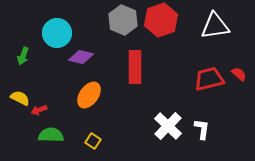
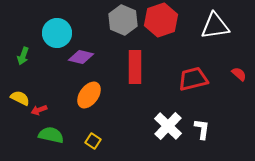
red trapezoid: moved 16 px left
green semicircle: rotated 10 degrees clockwise
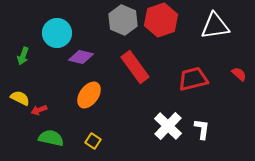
red rectangle: rotated 36 degrees counterclockwise
green semicircle: moved 3 px down
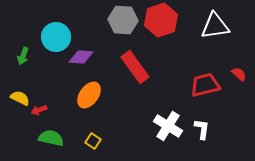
gray hexagon: rotated 20 degrees counterclockwise
cyan circle: moved 1 px left, 4 px down
purple diamond: rotated 10 degrees counterclockwise
red trapezoid: moved 12 px right, 6 px down
white cross: rotated 12 degrees counterclockwise
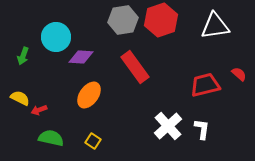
gray hexagon: rotated 12 degrees counterclockwise
white cross: rotated 16 degrees clockwise
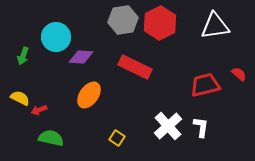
red hexagon: moved 1 px left, 3 px down; rotated 8 degrees counterclockwise
red rectangle: rotated 28 degrees counterclockwise
white L-shape: moved 1 px left, 2 px up
yellow square: moved 24 px right, 3 px up
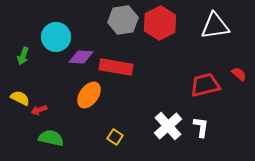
red rectangle: moved 19 px left; rotated 16 degrees counterclockwise
yellow square: moved 2 px left, 1 px up
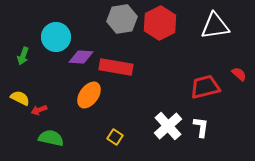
gray hexagon: moved 1 px left, 1 px up
red trapezoid: moved 2 px down
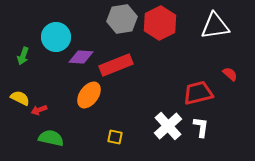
red rectangle: moved 2 px up; rotated 32 degrees counterclockwise
red semicircle: moved 9 px left
red trapezoid: moved 7 px left, 6 px down
yellow square: rotated 21 degrees counterclockwise
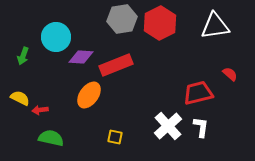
red arrow: moved 1 px right; rotated 14 degrees clockwise
